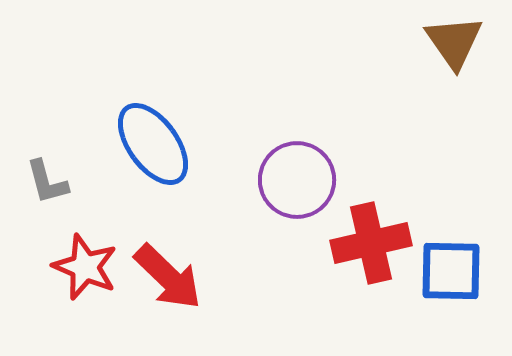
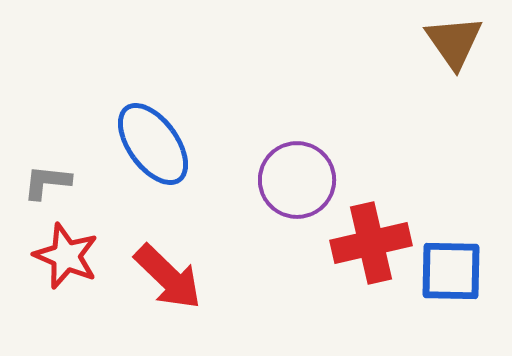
gray L-shape: rotated 111 degrees clockwise
red star: moved 19 px left, 11 px up
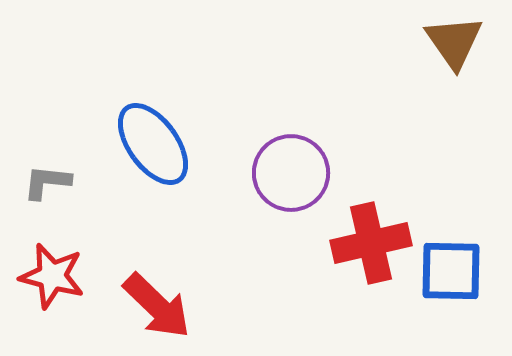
purple circle: moved 6 px left, 7 px up
red star: moved 14 px left, 20 px down; rotated 8 degrees counterclockwise
red arrow: moved 11 px left, 29 px down
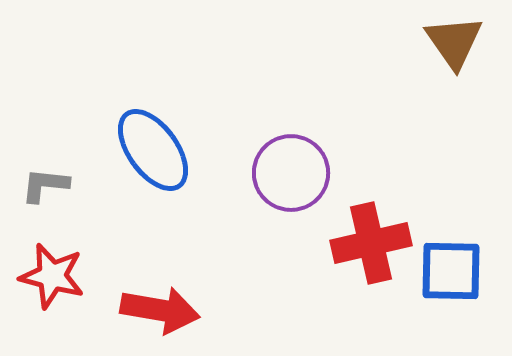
blue ellipse: moved 6 px down
gray L-shape: moved 2 px left, 3 px down
red arrow: moved 3 px right, 4 px down; rotated 34 degrees counterclockwise
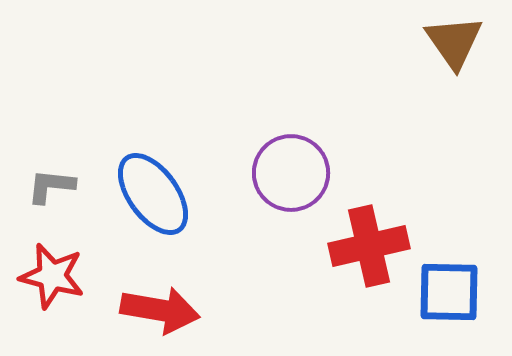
blue ellipse: moved 44 px down
gray L-shape: moved 6 px right, 1 px down
red cross: moved 2 px left, 3 px down
blue square: moved 2 px left, 21 px down
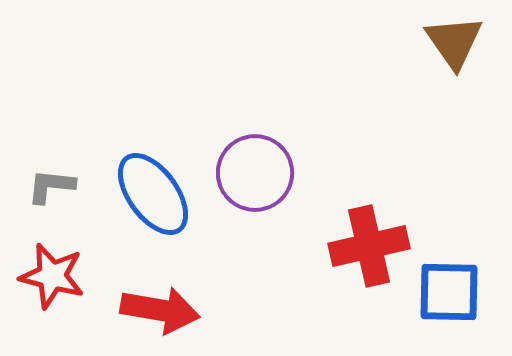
purple circle: moved 36 px left
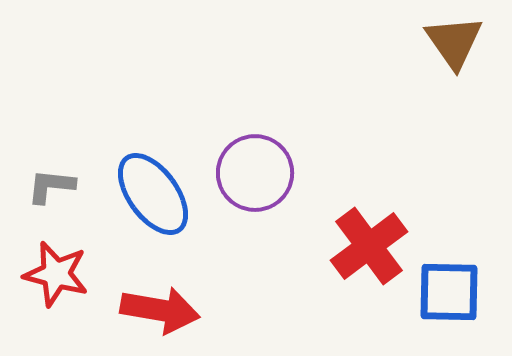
red cross: rotated 24 degrees counterclockwise
red star: moved 4 px right, 2 px up
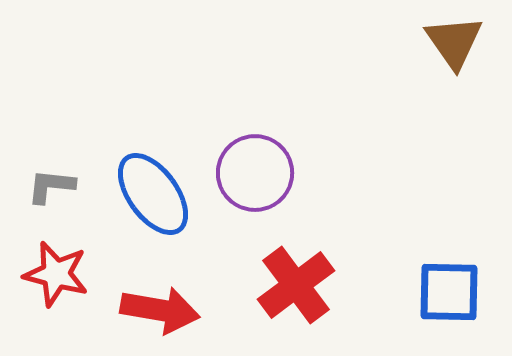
red cross: moved 73 px left, 39 px down
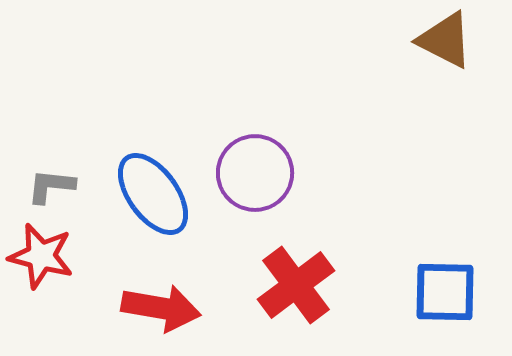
brown triangle: moved 9 px left, 2 px up; rotated 28 degrees counterclockwise
red star: moved 15 px left, 18 px up
blue square: moved 4 px left
red arrow: moved 1 px right, 2 px up
